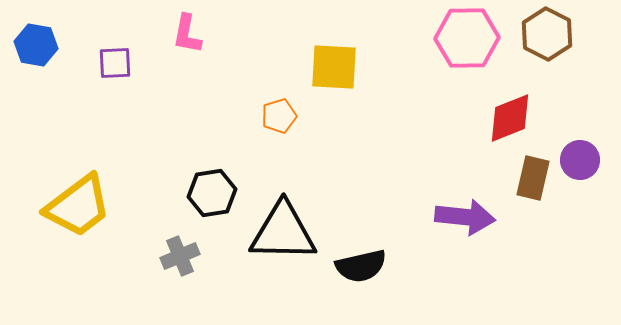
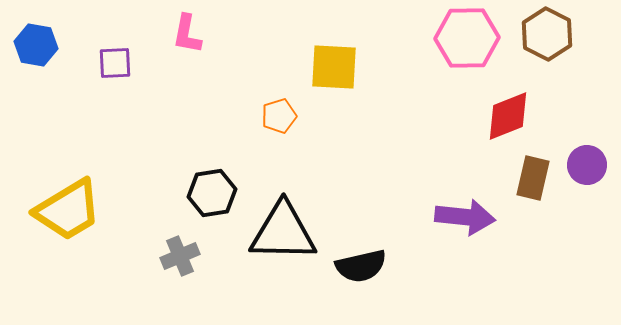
red diamond: moved 2 px left, 2 px up
purple circle: moved 7 px right, 5 px down
yellow trapezoid: moved 10 px left, 4 px down; rotated 6 degrees clockwise
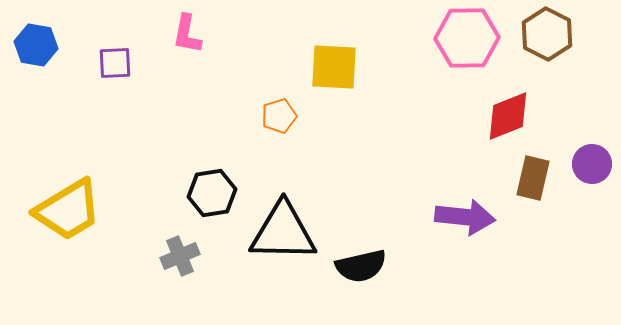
purple circle: moved 5 px right, 1 px up
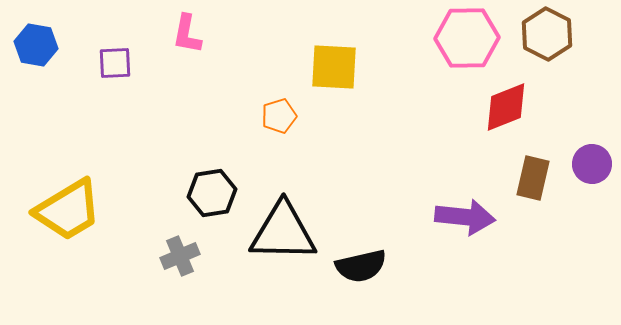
red diamond: moved 2 px left, 9 px up
